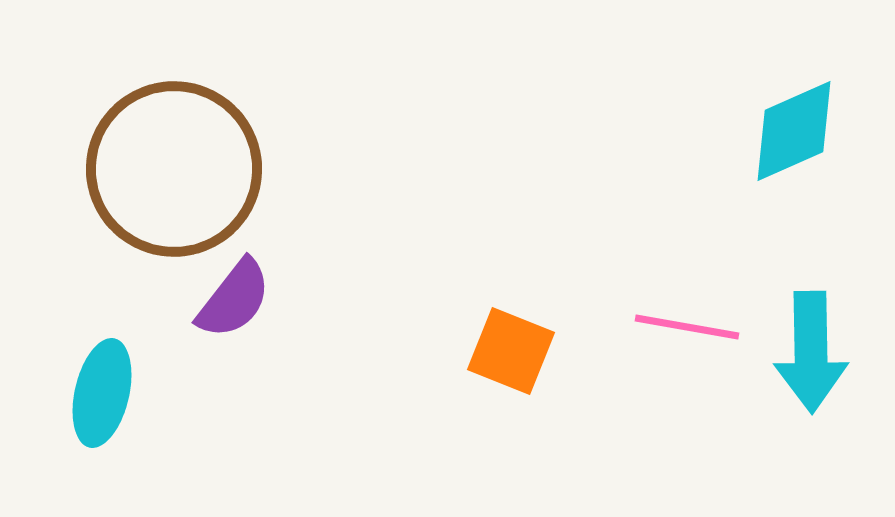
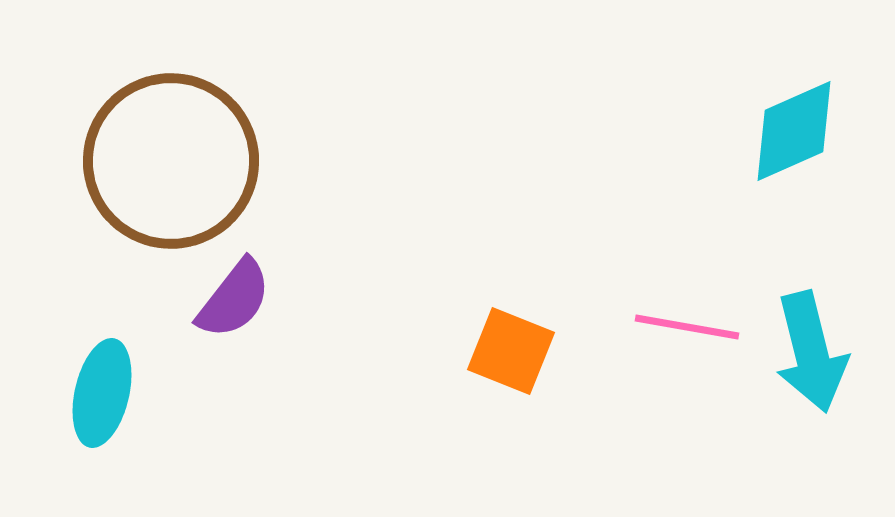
brown circle: moved 3 px left, 8 px up
cyan arrow: rotated 13 degrees counterclockwise
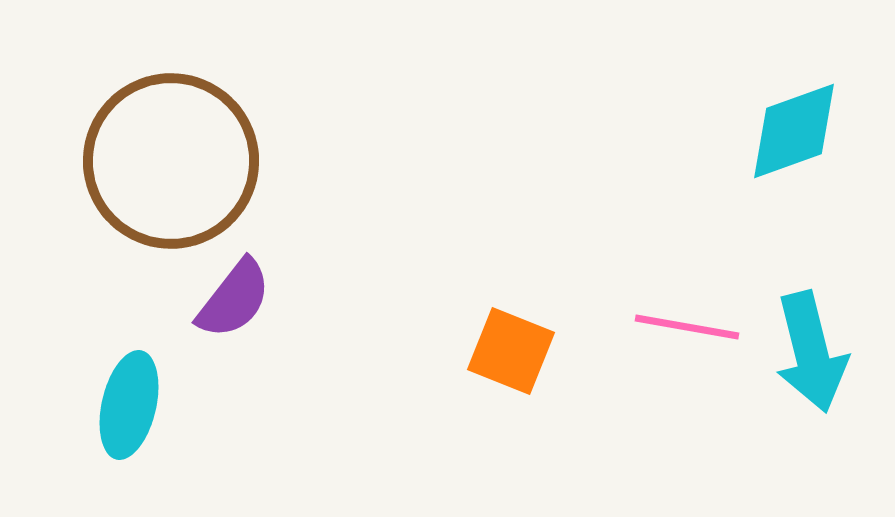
cyan diamond: rotated 4 degrees clockwise
cyan ellipse: moved 27 px right, 12 px down
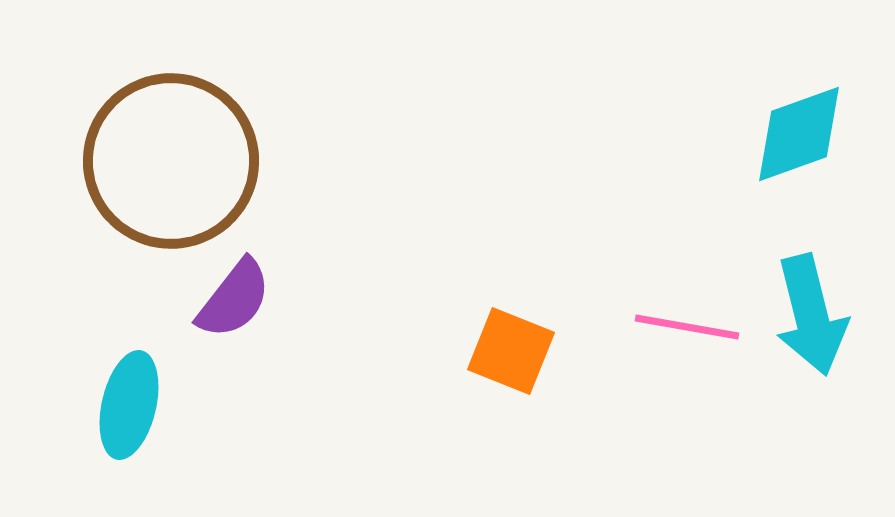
cyan diamond: moved 5 px right, 3 px down
cyan arrow: moved 37 px up
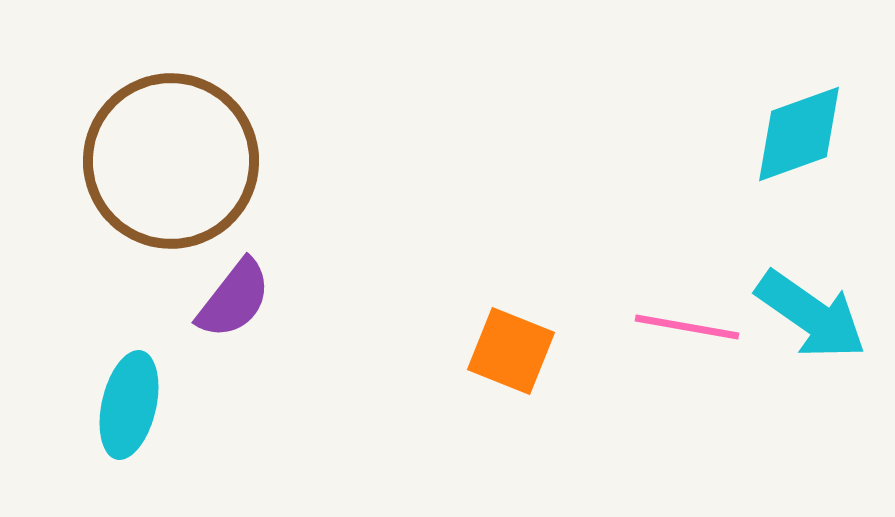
cyan arrow: rotated 41 degrees counterclockwise
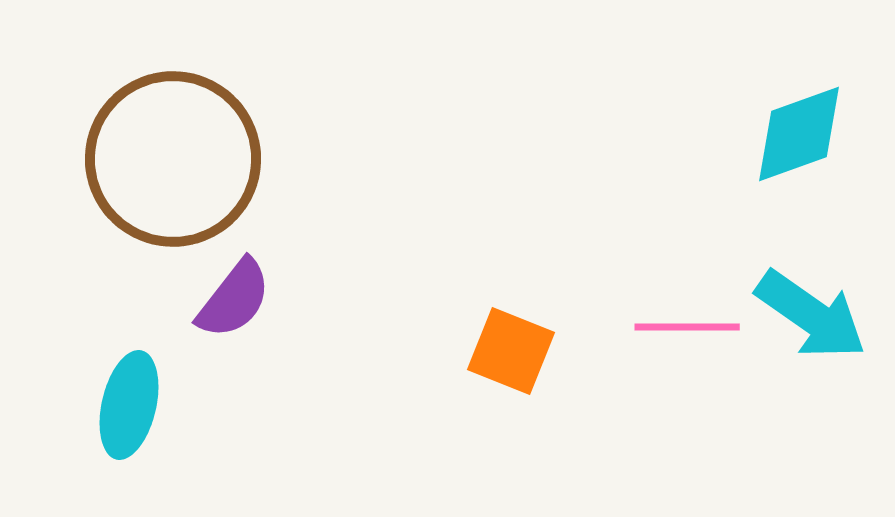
brown circle: moved 2 px right, 2 px up
pink line: rotated 10 degrees counterclockwise
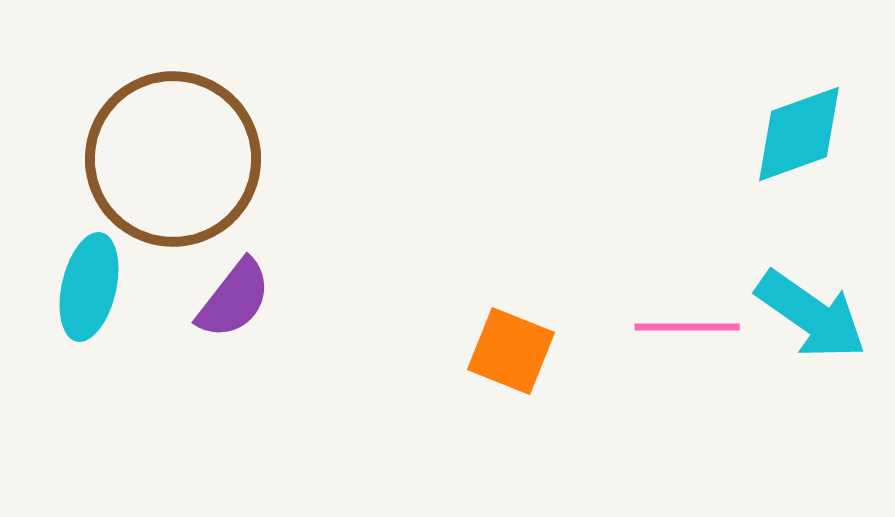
cyan ellipse: moved 40 px left, 118 px up
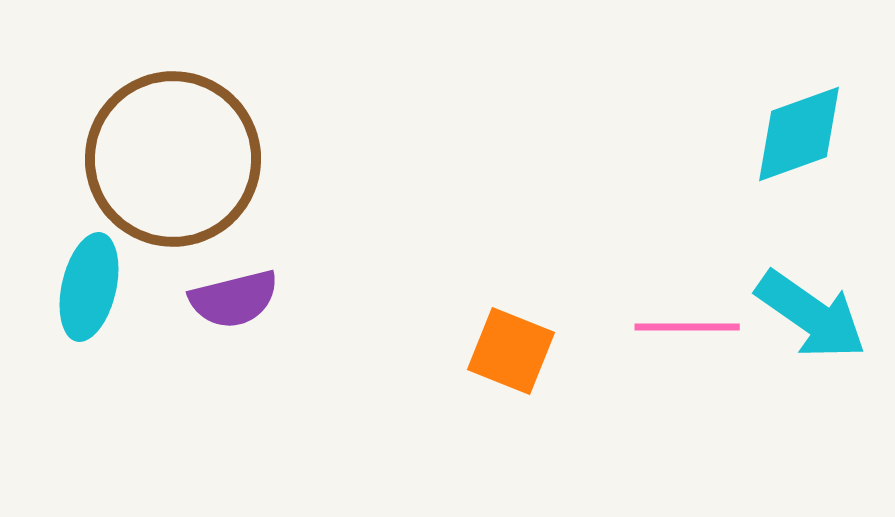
purple semicircle: rotated 38 degrees clockwise
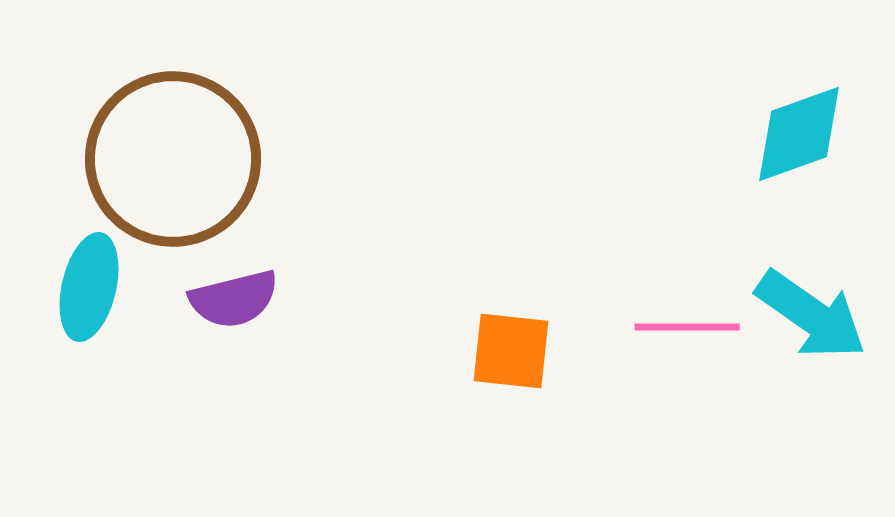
orange square: rotated 16 degrees counterclockwise
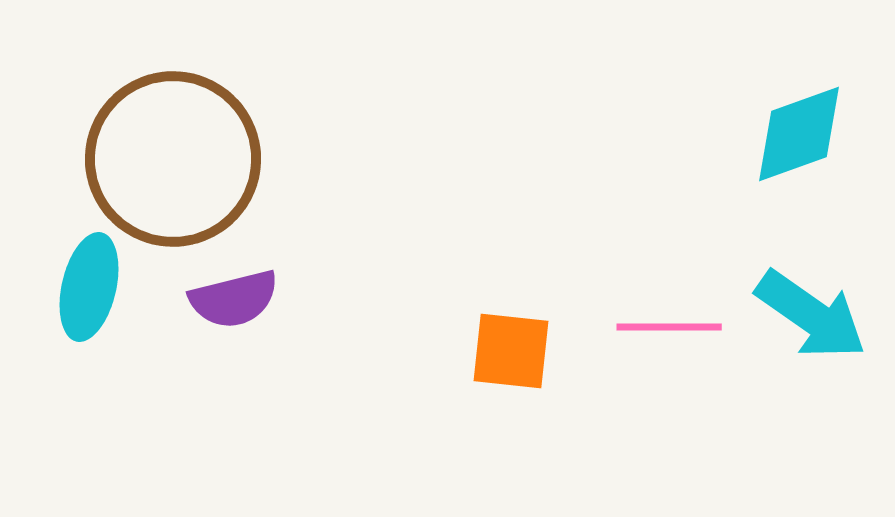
pink line: moved 18 px left
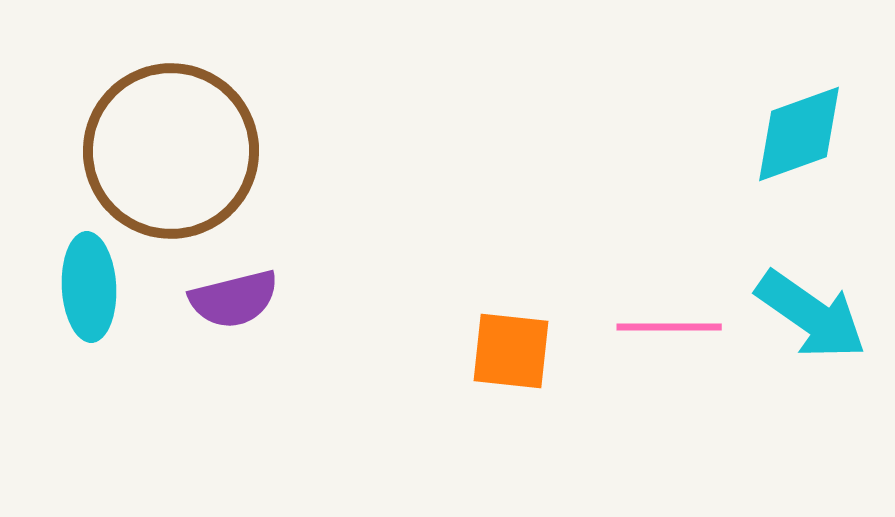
brown circle: moved 2 px left, 8 px up
cyan ellipse: rotated 16 degrees counterclockwise
